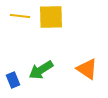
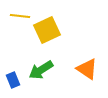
yellow square: moved 4 px left, 13 px down; rotated 24 degrees counterclockwise
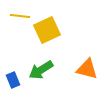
orange triangle: rotated 20 degrees counterclockwise
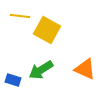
yellow square: rotated 36 degrees counterclockwise
orange triangle: moved 2 px left; rotated 10 degrees clockwise
blue rectangle: rotated 49 degrees counterclockwise
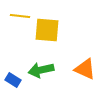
yellow square: rotated 24 degrees counterclockwise
green arrow: rotated 20 degrees clockwise
blue rectangle: rotated 14 degrees clockwise
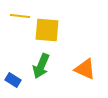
green arrow: moved 4 px up; rotated 55 degrees counterclockwise
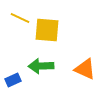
yellow line: moved 2 px down; rotated 18 degrees clockwise
green arrow: rotated 65 degrees clockwise
blue rectangle: rotated 56 degrees counterclockwise
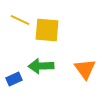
yellow line: moved 2 px down
orange triangle: rotated 30 degrees clockwise
blue rectangle: moved 1 px right, 1 px up
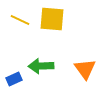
yellow square: moved 5 px right, 11 px up
